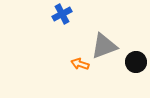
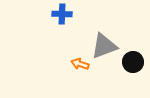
blue cross: rotated 30 degrees clockwise
black circle: moved 3 px left
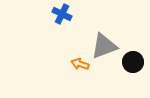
blue cross: rotated 24 degrees clockwise
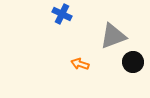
gray triangle: moved 9 px right, 10 px up
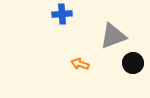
blue cross: rotated 30 degrees counterclockwise
black circle: moved 1 px down
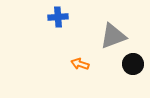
blue cross: moved 4 px left, 3 px down
black circle: moved 1 px down
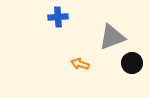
gray triangle: moved 1 px left, 1 px down
black circle: moved 1 px left, 1 px up
